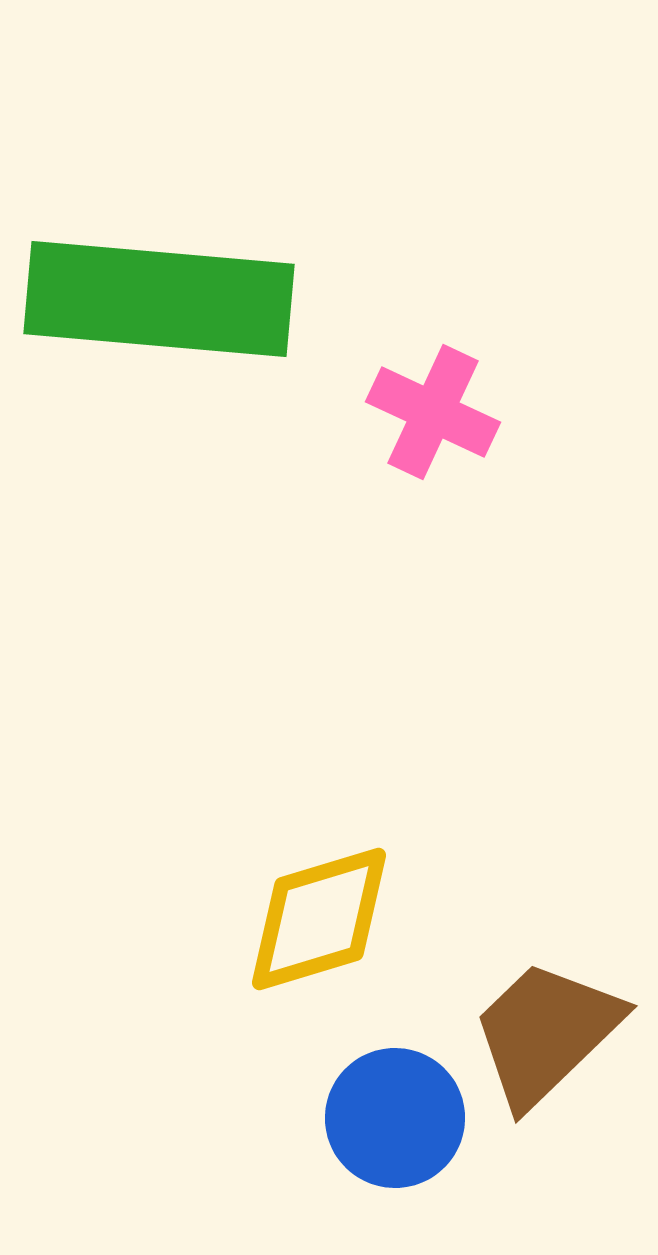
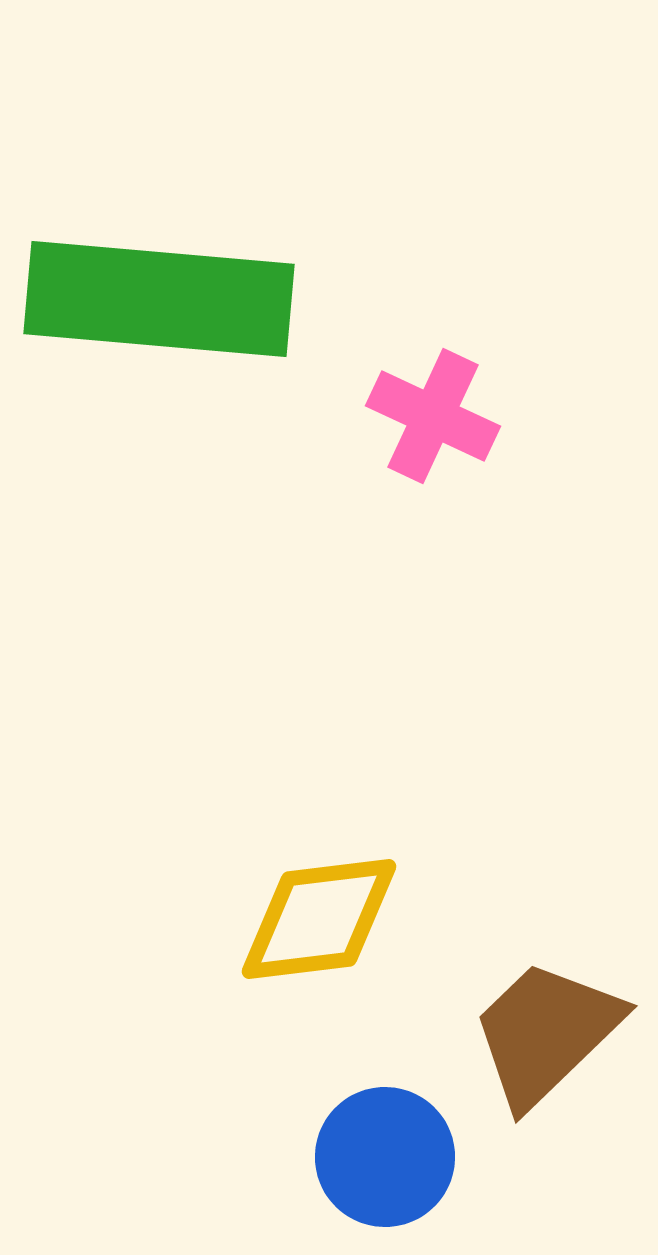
pink cross: moved 4 px down
yellow diamond: rotated 10 degrees clockwise
blue circle: moved 10 px left, 39 px down
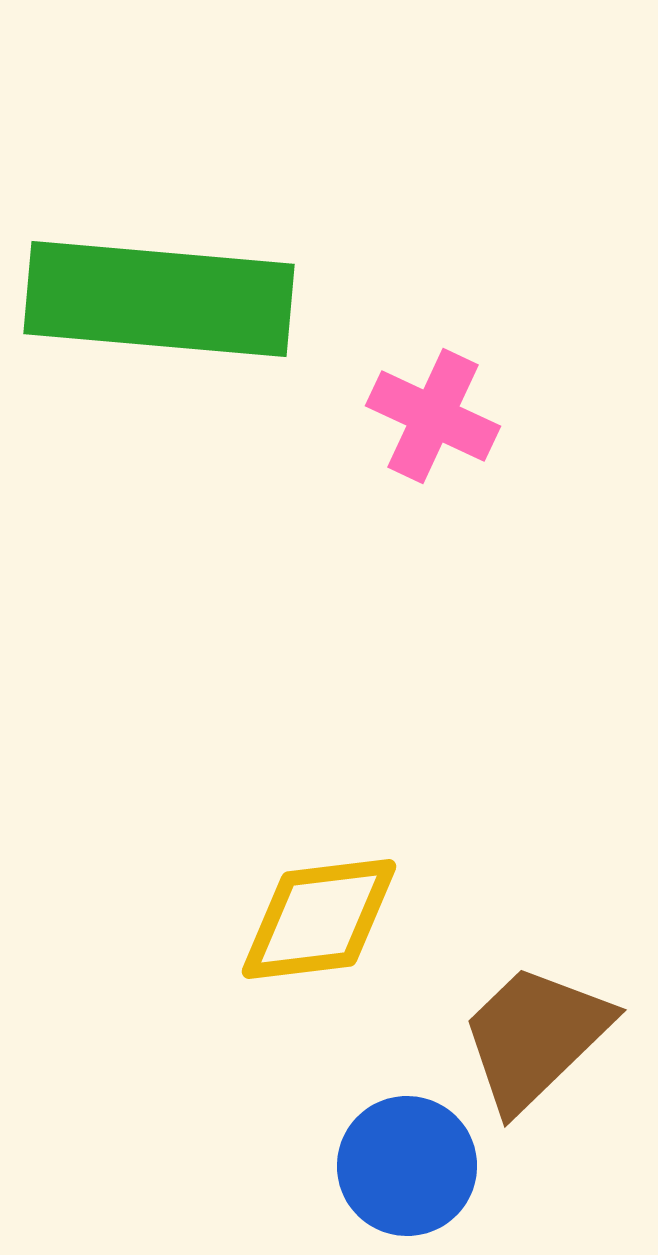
brown trapezoid: moved 11 px left, 4 px down
blue circle: moved 22 px right, 9 px down
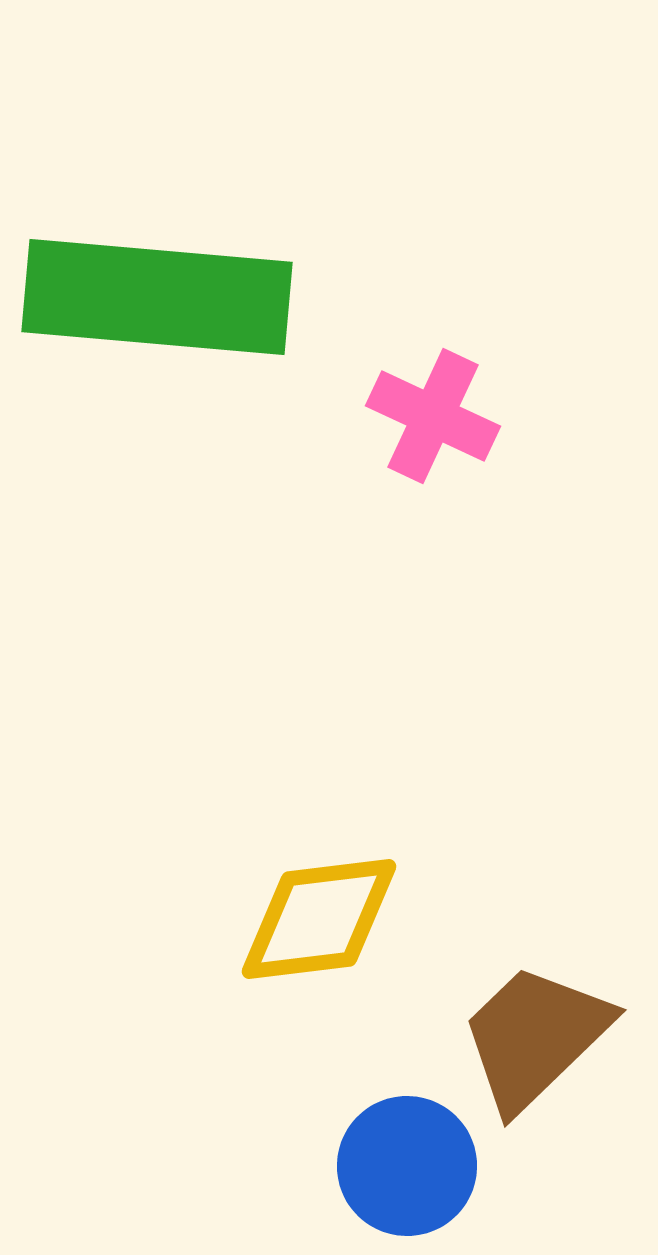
green rectangle: moved 2 px left, 2 px up
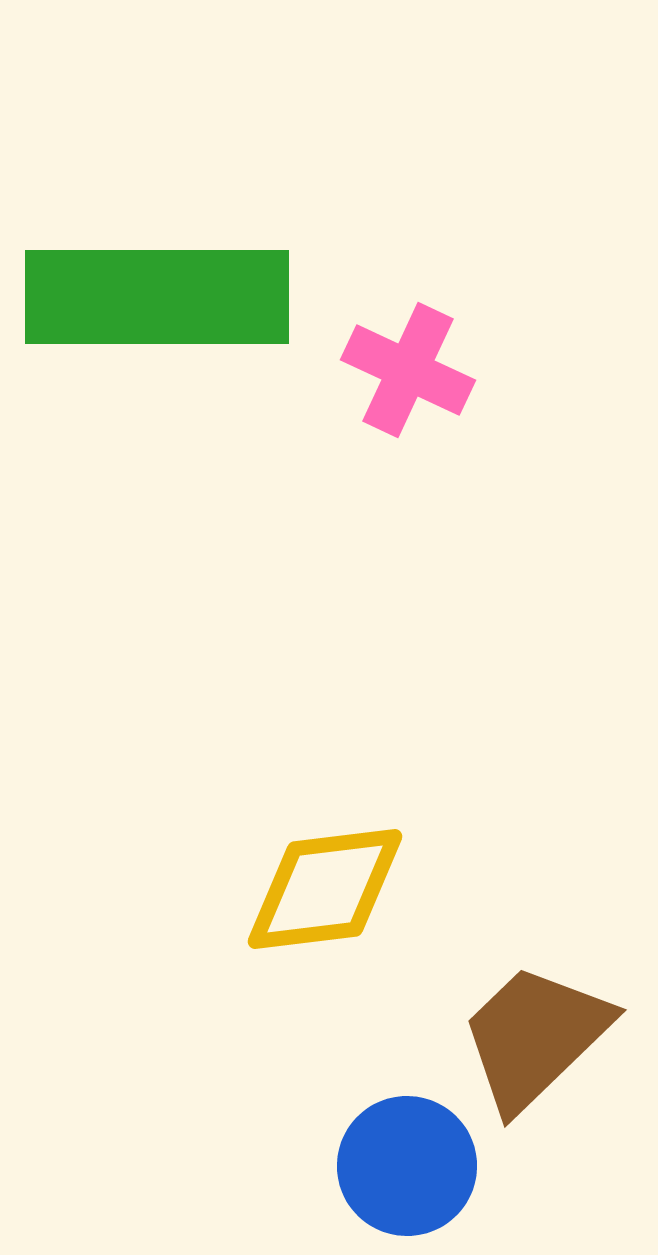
green rectangle: rotated 5 degrees counterclockwise
pink cross: moved 25 px left, 46 px up
yellow diamond: moved 6 px right, 30 px up
